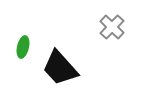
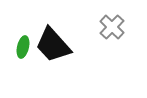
black trapezoid: moved 7 px left, 23 px up
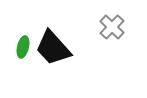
black trapezoid: moved 3 px down
